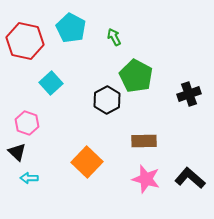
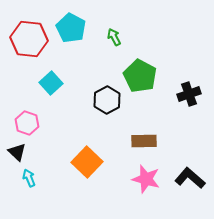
red hexagon: moved 4 px right, 2 px up; rotated 6 degrees counterclockwise
green pentagon: moved 4 px right
cyan arrow: rotated 66 degrees clockwise
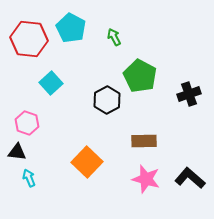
black triangle: rotated 36 degrees counterclockwise
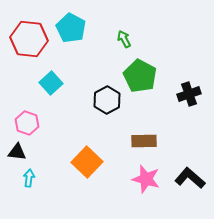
green arrow: moved 10 px right, 2 px down
cyan arrow: rotated 30 degrees clockwise
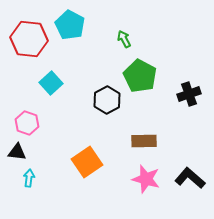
cyan pentagon: moved 1 px left, 3 px up
orange square: rotated 12 degrees clockwise
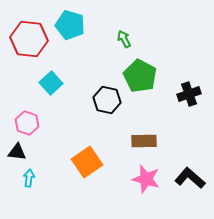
cyan pentagon: rotated 12 degrees counterclockwise
black hexagon: rotated 20 degrees counterclockwise
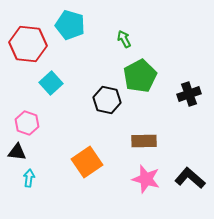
red hexagon: moved 1 px left, 5 px down
green pentagon: rotated 16 degrees clockwise
